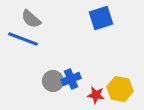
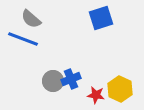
yellow hexagon: rotated 15 degrees clockwise
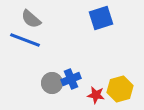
blue line: moved 2 px right, 1 px down
gray circle: moved 1 px left, 2 px down
yellow hexagon: rotated 20 degrees clockwise
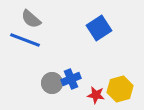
blue square: moved 2 px left, 10 px down; rotated 15 degrees counterclockwise
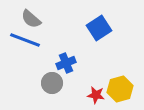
blue cross: moved 5 px left, 16 px up
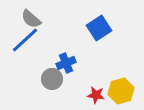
blue line: rotated 64 degrees counterclockwise
gray circle: moved 4 px up
yellow hexagon: moved 1 px right, 2 px down
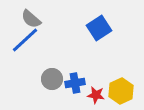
blue cross: moved 9 px right, 20 px down; rotated 12 degrees clockwise
yellow hexagon: rotated 10 degrees counterclockwise
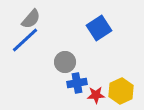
gray semicircle: rotated 90 degrees counterclockwise
gray circle: moved 13 px right, 17 px up
blue cross: moved 2 px right
red star: rotated 12 degrees counterclockwise
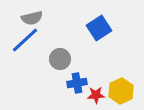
gray semicircle: moved 1 px right, 1 px up; rotated 35 degrees clockwise
gray circle: moved 5 px left, 3 px up
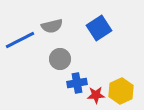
gray semicircle: moved 20 px right, 8 px down
blue line: moved 5 px left; rotated 16 degrees clockwise
